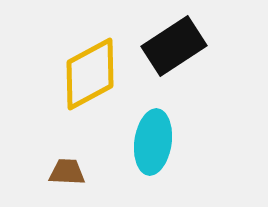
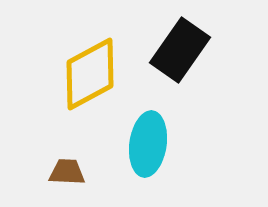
black rectangle: moved 6 px right, 4 px down; rotated 22 degrees counterclockwise
cyan ellipse: moved 5 px left, 2 px down
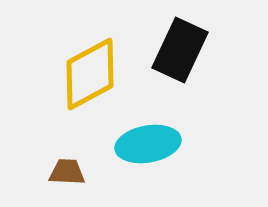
black rectangle: rotated 10 degrees counterclockwise
cyan ellipse: rotated 72 degrees clockwise
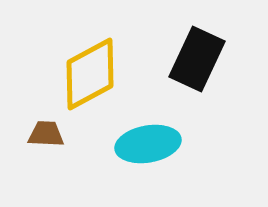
black rectangle: moved 17 px right, 9 px down
brown trapezoid: moved 21 px left, 38 px up
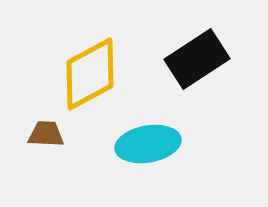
black rectangle: rotated 32 degrees clockwise
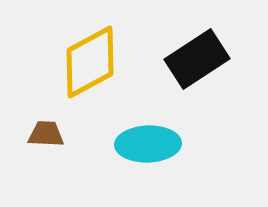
yellow diamond: moved 12 px up
cyan ellipse: rotated 8 degrees clockwise
